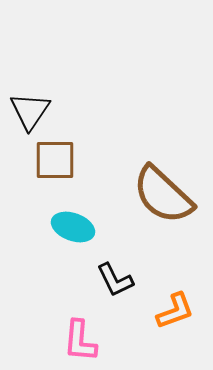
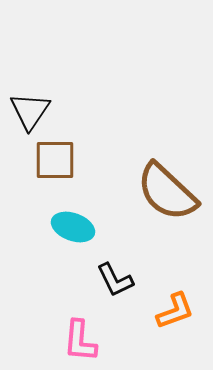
brown semicircle: moved 4 px right, 3 px up
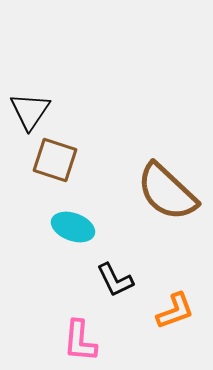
brown square: rotated 18 degrees clockwise
